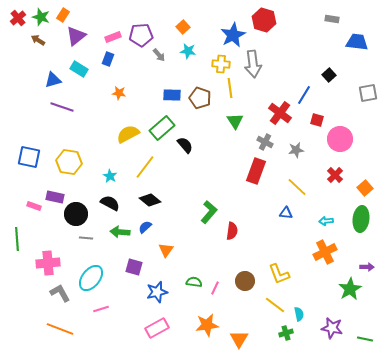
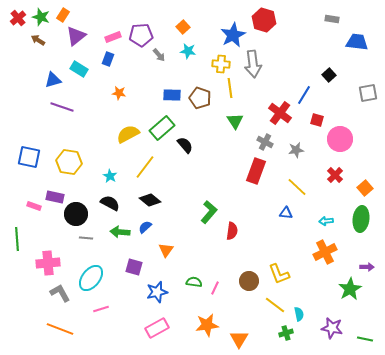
brown circle at (245, 281): moved 4 px right
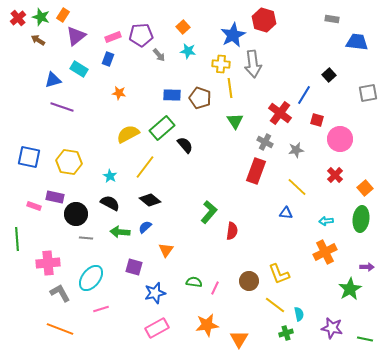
blue star at (157, 292): moved 2 px left, 1 px down
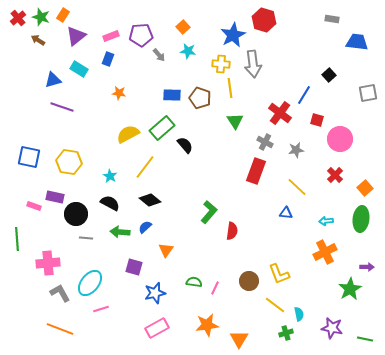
pink rectangle at (113, 37): moved 2 px left, 1 px up
cyan ellipse at (91, 278): moved 1 px left, 5 px down
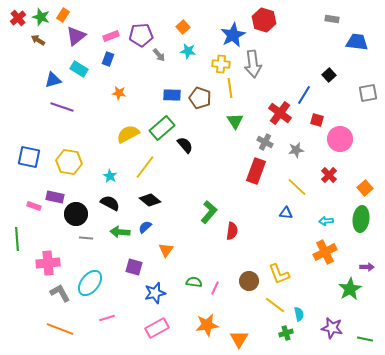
red cross at (335, 175): moved 6 px left
pink line at (101, 309): moved 6 px right, 9 px down
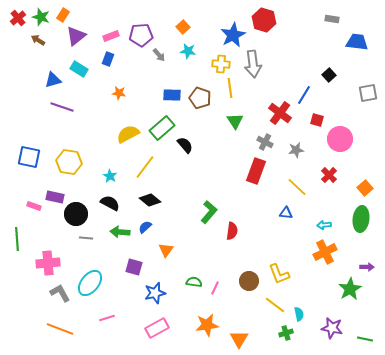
cyan arrow at (326, 221): moved 2 px left, 4 px down
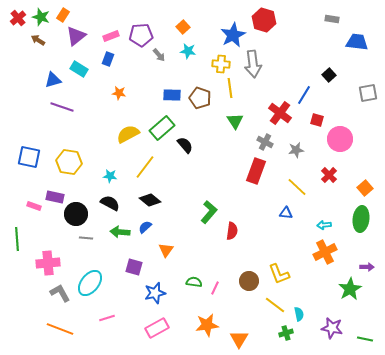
cyan star at (110, 176): rotated 24 degrees counterclockwise
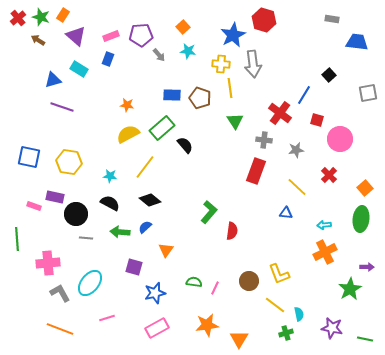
purple triangle at (76, 36): rotated 40 degrees counterclockwise
orange star at (119, 93): moved 8 px right, 12 px down
gray cross at (265, 142): moved 1 px left, 2 px up; rotated 21 degrees counterclockwise
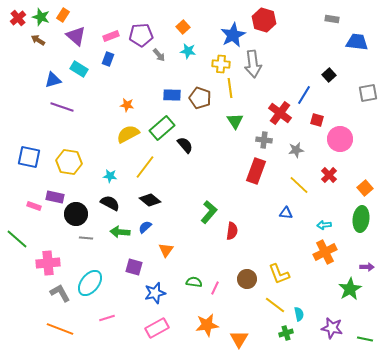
yellow line at (297, 187): moved 2 px right, 2 px up
green line at (17, 239): rotated 45 degrees counterclockwise
brown circle at (249, 281): moved 2 px left, 2 px up
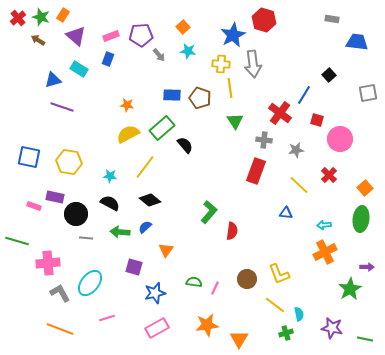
green line at (17, 239): moved 2 px down; rotated 25 degrees counterclockwise
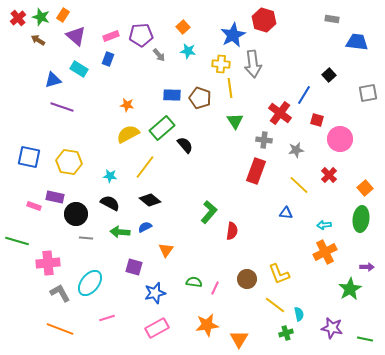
blue semicircle at (145, 227): rotated 16 degrees clockwise
